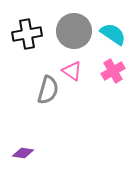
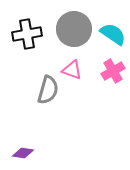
gray circle: moved 2 px up
pink triangle: moved 1 px up; rotated 15 degrees counterclockwise
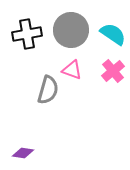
gray circle: moved 3 px left, 1 px down
pink cross: rotated 10 degrees counterclockwise
